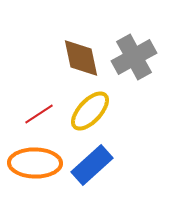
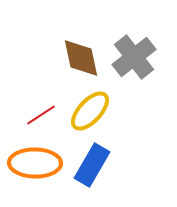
gray cross: rotated 9 degrees counterclockwise
red line: moved 2 px right, 1 px down
blue rectangle: rotated 18 degrees counterclockwise
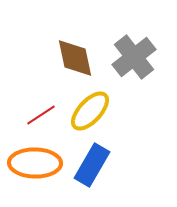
brown diamond: moved 6 px left
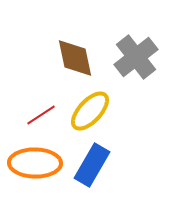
gray cross: moved 2 px right
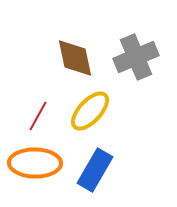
gray cross: rotated 15 degrees clockwise
red line: moved 3 px left, 1 px down; rotated 28 degrees counterclockwise
blue rectangle: moved 3 px right, 5 px down
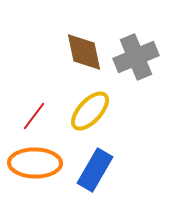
brown diamond: moved 9 px right, 6 px up
red line: moved 4 px left; rotated 8 degrees clockwise
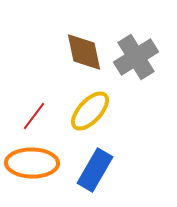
gray cross: rotated 9 degrees counterclockwise
orange ellipse: moved 3 px left
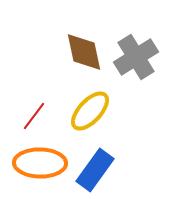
orange ellipse: moved 8 px right
blue rectangle: rotated 6 degrees clockwise
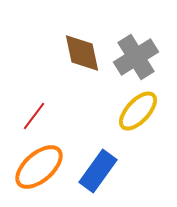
brown diamond: moved 2 px left, 1 px down
yellow ellipse: moved 48 px right
orange ellipse: moved 1 px left, 4 px down; rotated 42 degrees counterclockwise
blue rectangle: moved 3 px right, 1 px down
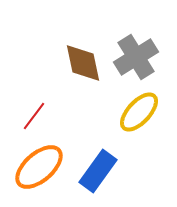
brown diamond: moved 1 px right, 10 px down
yellow ellipse: moved 1 px right, 1 px down
